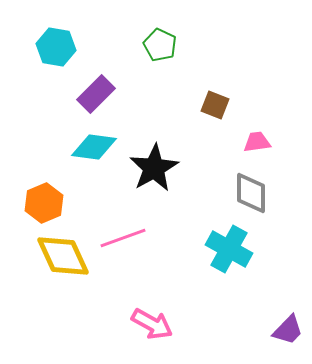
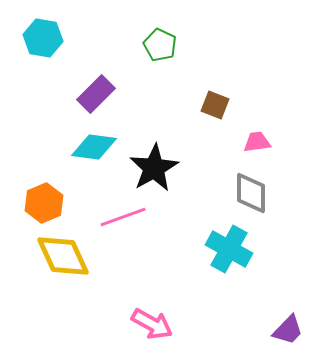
cyan hexagon: moved 13 px left, 9 px up
pink line: moved 21 px up
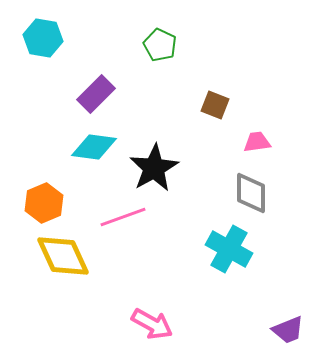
purple trapezoid: rotated 24 degrees clockwise
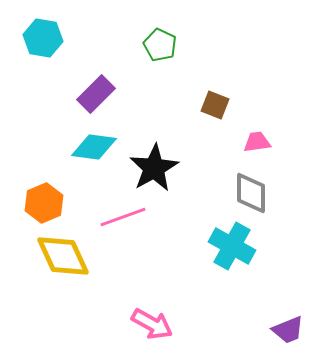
cyan cross: moved 3 px right, 3 px up
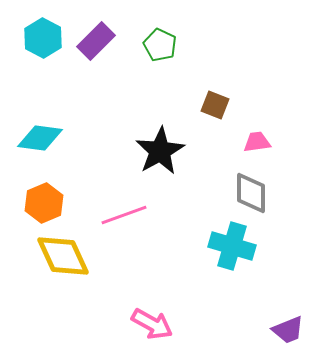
cyan hexagon: rotated 18 degrees clockwise
purple rectangle: moved 53 px up
cyan diamond: moved 54 px left, 9 px up
black star: moved 6 px right, 17 px up
pink line: moved 1 px right, 2 px up
cyan cross: rotated 12 degrees counterclockwise
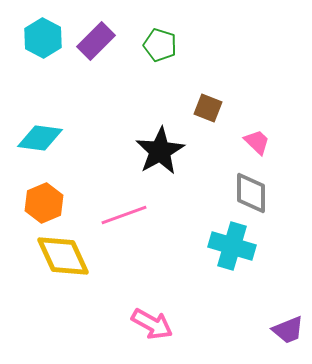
green pentagon: rotated 8 degrees counterclockwise
brown square: moved 7 px left, 3 px down
pink trapezoid: rotated 52 degrees clockwise
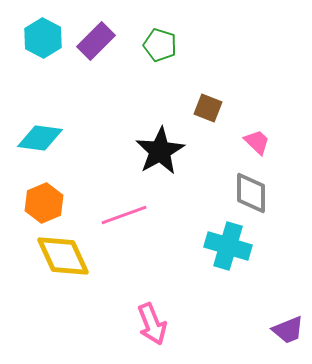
cyan cross: moved 4 px left
pink arrow: rotated 39 degrees clockwise
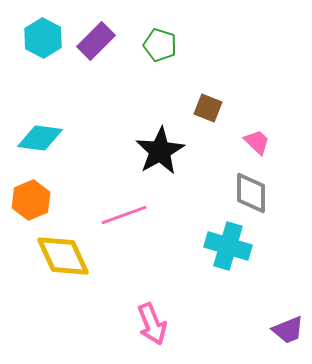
orange hexagon: moved 13 px left, 3 px up
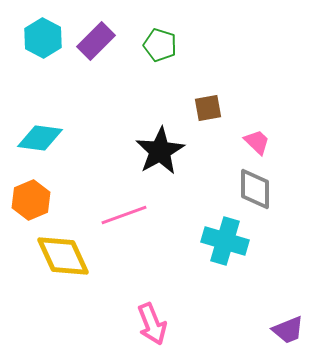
brown square: rotated 32 degrees counterclockwise
gray diamond: moved 4 px right, 4 px up
cyan cross: moved 3 px left, 5 px up
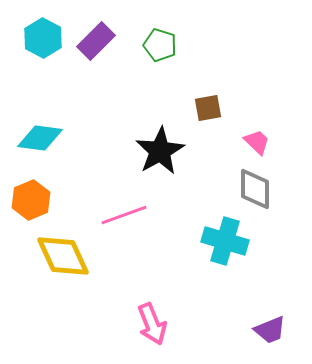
purple trapezoid: moved 18 px left
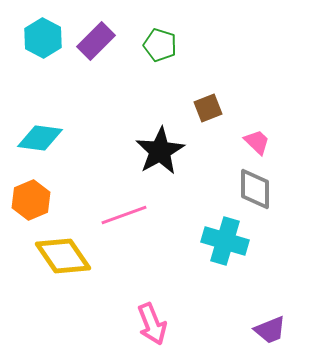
brown square: rotated 12 degrees counterclockwise
yellow diamond: rotated 10 degrees counterclockwise
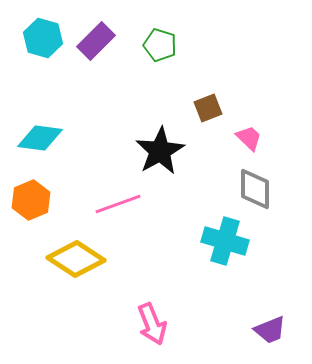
cyan hexagon: rotated 12 degrees counterclockwise
pink trapezoid: moved 8 px left, 4 px up
pink line: moved 6 px left, 11 px up
yellow diamond: moved 13 px right, 3 px down; rotated 22 degrees counterclockwise
